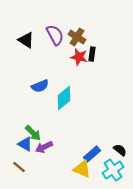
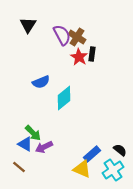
purple semicircle: moved 7 px right
black triangle: moved 2 px right, 15 px up; rotated 30 degrees clockwise
red star: rotated 18 degrees clockwise
blue semicircle: moved 1 px right, 4 px up
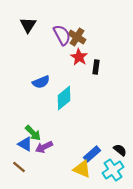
black rectangle: moved 4 px right, 13 px down
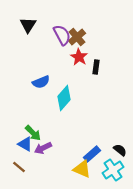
brown cross: rotated 18 degrees clockwise
cyan diamond: rotated 10 degrees counterclockwise
purple arrow: moved 1 px left, 1 px down
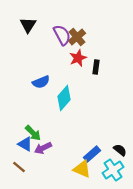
red star: moved 1 px left, 1 px down; rotated 18 degrees clockwise
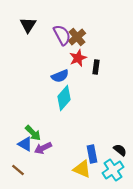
blue semicircle: moved 19 px right, 6 px up
blue rectangle: rotated 60 degrees counterclockwise
brown line: moved 1 px left, 3 px down
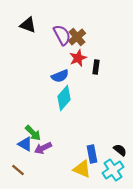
black triangle: rotated 42 degrees counterclockwise
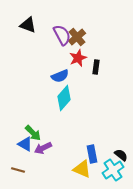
black semicircle: moved 1 px right, 5 px down
brown line: rotated 24 degrees counterclockwise
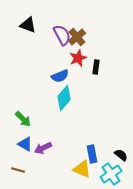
green arrow: moved 10 px left, 14 px up
cyan cross: moved 2 px left, 4 px down
